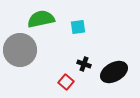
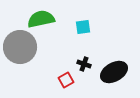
cyan square: moved 5 px right
gray circle: moved 3 px up
red square: moved 2 px up; rotated 21 degrees clockwise
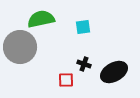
red square: rotated 28 degrees clockwise
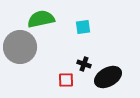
black ellipse: moved 6 px left, 5 px down
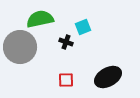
green semicircle: moved 1 px left
cyan square: rotated 14 degrees counterclockwise
black cross: moved 18 px left, 22 px up
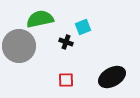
gray circle: moved 1 px left, 1 px up
black ellipse: moved 4 px right
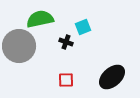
black ellipse: rotated 12 degrees counterclockwise
